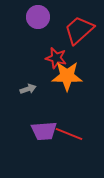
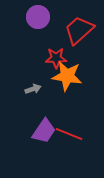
red star: rotated 15 degrees counterclockwise
orange star: rotated 8 degrees clockwise
gray arrow: moved 5 px right
purple trapezoid: rotated 52 degrees counterclockwise
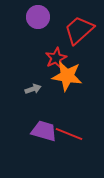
red star: rotated 25 degrees counterclockwise
purple trapezoid: rotated 108 degrees counterclockwise
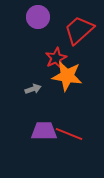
purple trapezoid: rotated 16 degrees counterclockwise
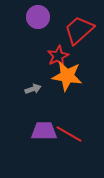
red star: moved 2 px right, 2 px up
red line: rotated 8 degrees clockwise
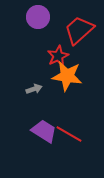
gray arrow: moved 1 px right
purple trapezoid: rotated 32 degrees clockwise
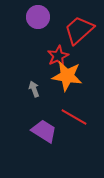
gray arrow: rotated 91 degrees counterclockwise
red line: moved 5 px right, 17 px up
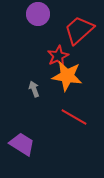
purple circle: moved 3 px up
purple trapezoid: moved 22 px left, 13 px down
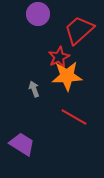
red star: moved 1 px right, 1 px down
orange star: rotated 12 degrees counterclockwise
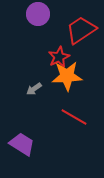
red trapezoid: moved 2 px right; rotated 8 degrees clockwise
gray arrow: rotated 105 degrees counterclockwise
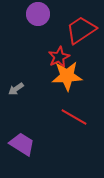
gray arrow: moved 18 px left
